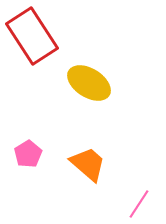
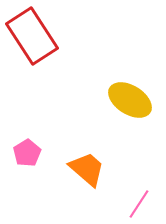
yellow ellipse: moved 41 px right, 17 px down
pink pentagon: moved 1 px left, 1 px up
orange trapezoid: moved 1 px left, 5 px down
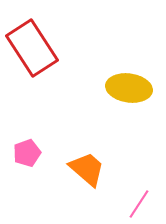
red rectangle: moved 12 px down
yellow ellipse: moved 1 px left, 12 px up; rotated 24 degrees counterclockwise
pink pentagon: rotated 12 degrees clockwise
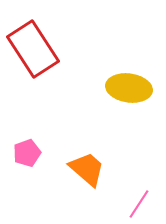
red rectangle: moved 1 px right, 1 px down
